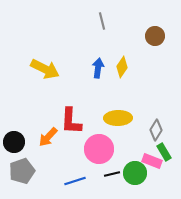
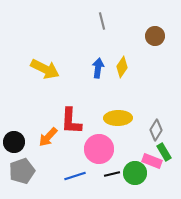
blue line: moved 5 px up
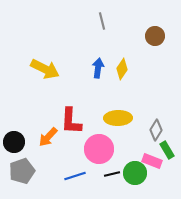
yellow diamond: moved 2 px down
green rectangle: moved 3 px right, 2 px up
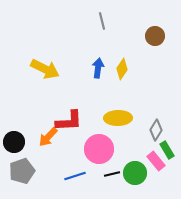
red L-shape: moved 2 px left; rotated 96 degrees counterclockwise
pink rectangle: moved 4 px right; rotated 30 degrees clockwise
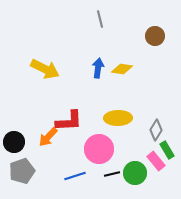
gray line: moved 2 px left, 2 px up
yellow diamond: rotated 65 degrees clockwise
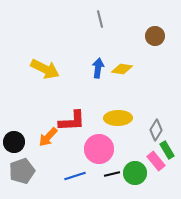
red L-shape: moved 3 px right
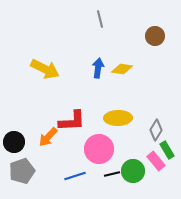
green circle: moved 2 px left, 2 px up
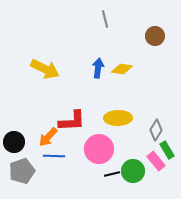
gray line: moved 5 px right
blue line: moved 21 px left, 20 px up; rotated 20 degrees clockwise
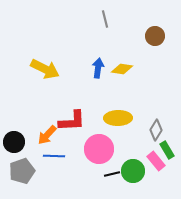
orange arrow: moved 1 px left, 2 px up
